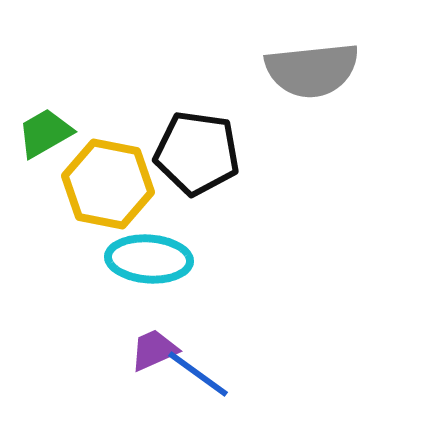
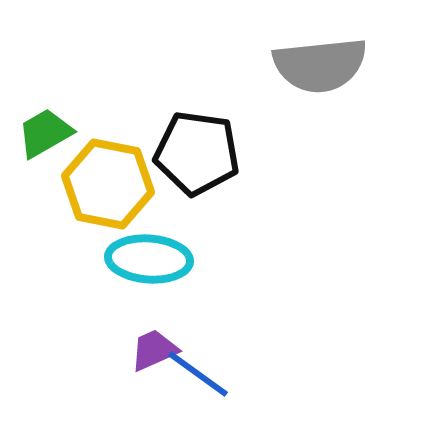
gray semicircle: moved 8 px right, 5 px up
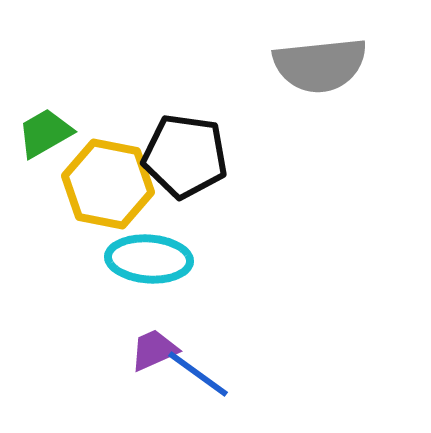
black pentagon: moved 12 px left, 3 px down
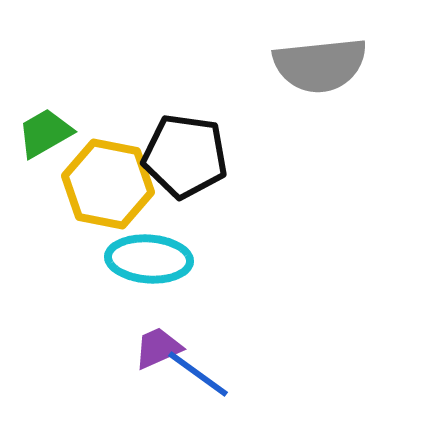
purple trapezoid: moved 4 px right, 2 px up
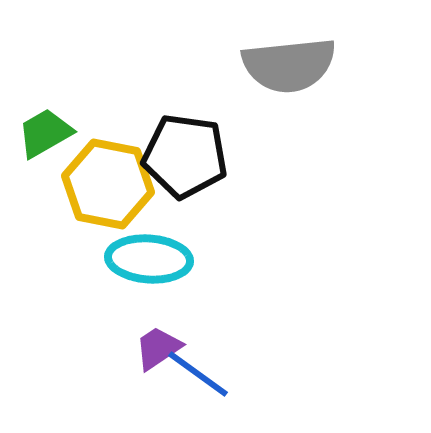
gray semicircle: moved 31 px left
purple trapezoid: rotated 10 degrees counterclockwise
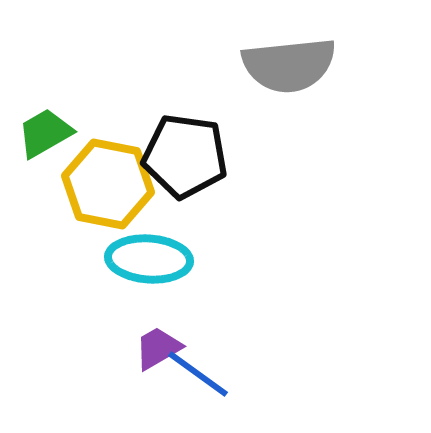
purple trapezoid: rotated 4 degrees clockwise
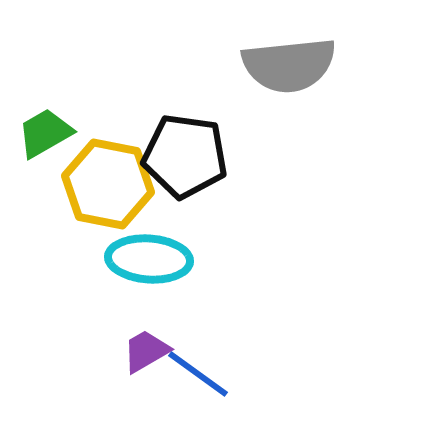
purple trapezoid: moved 12 px left, 3 px down
